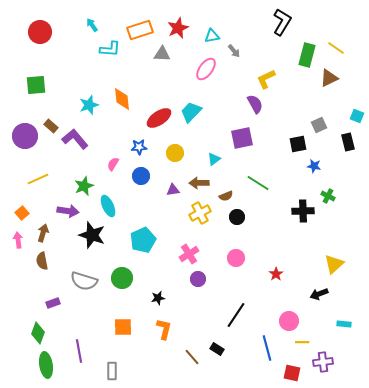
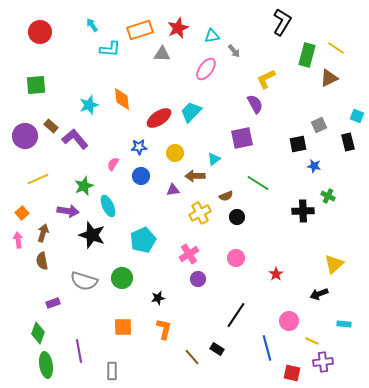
brown arrow at (199, 183): moved 4 px left, 7 px up
yellow line at (302, 342): moved 10 px right, 1 px up; rotated 24 degrees clockwise
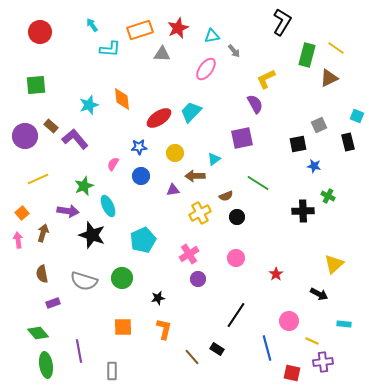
brown semicircle at (42, 261): moved 13 px down
black arrow at (319, 294): rotated 132 degrees counterclockwise
green diamond at (38, 333): rotated 60 degrees counterclockwise
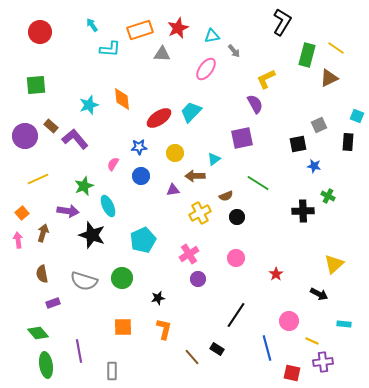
black rectangle at (348, 142): rotated 18 degrees clockwise
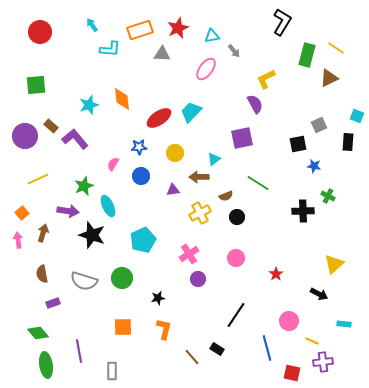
brown arrow at (195, 176): moved 4 px right, 1 px down
